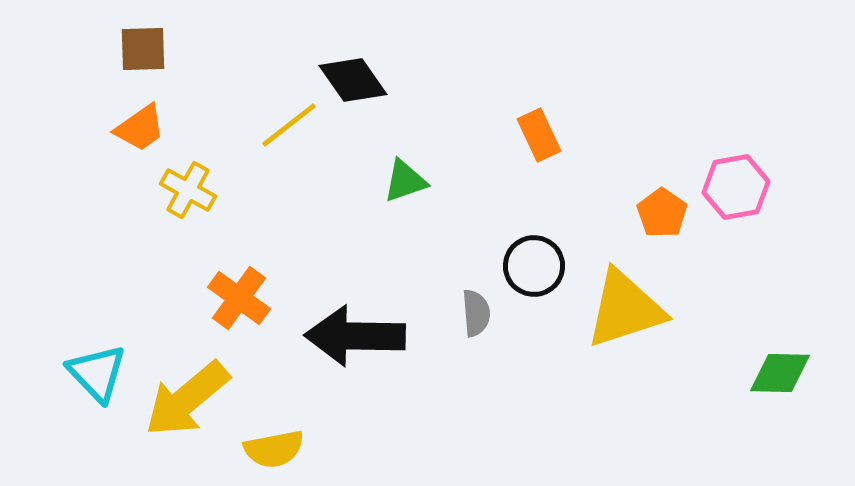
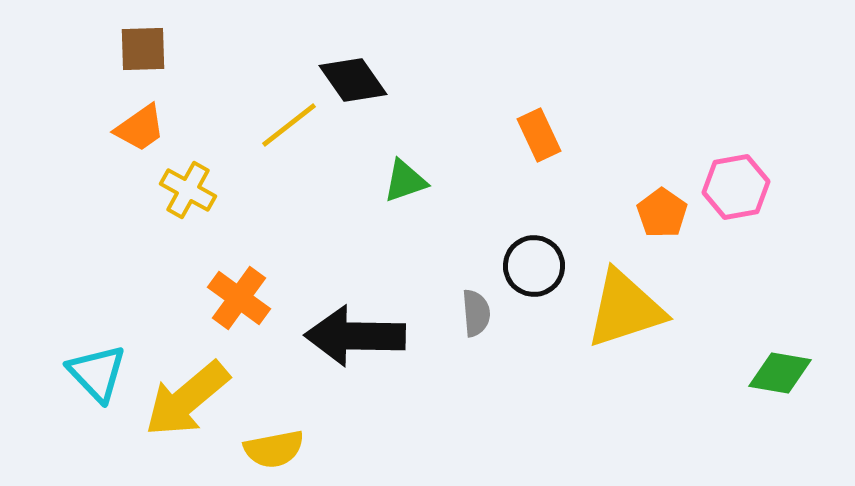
green diamond: rotated 8 degrees clockwise
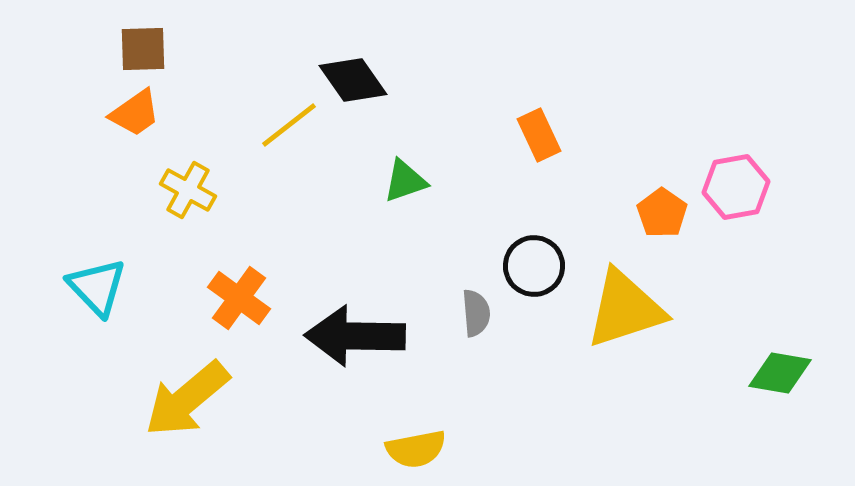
orange trapezoid: moved 5 px left, 15 px up
cyan triangle: moved 86 px up
yellow semicircle: moved 142 px right
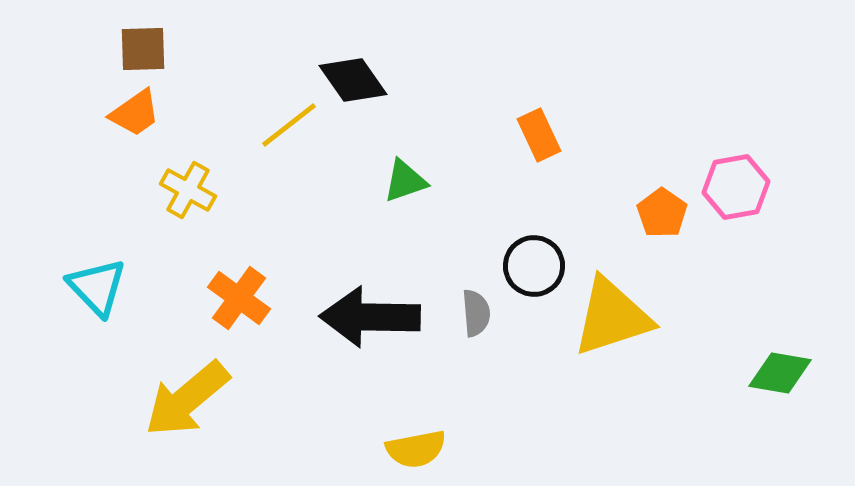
yellow triangle: moved 13 px left, 8 px down
black arrow: moved 15 px right, 19 px up
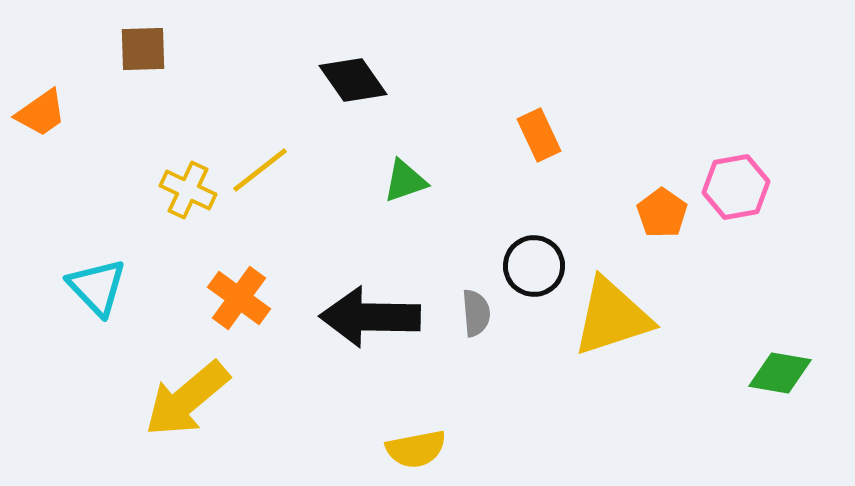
orange trapezoid: moved 94 px left
yellow line: moved 29 px left, 45 px down
yellow cross: rotated 4 degrees counterclockwise
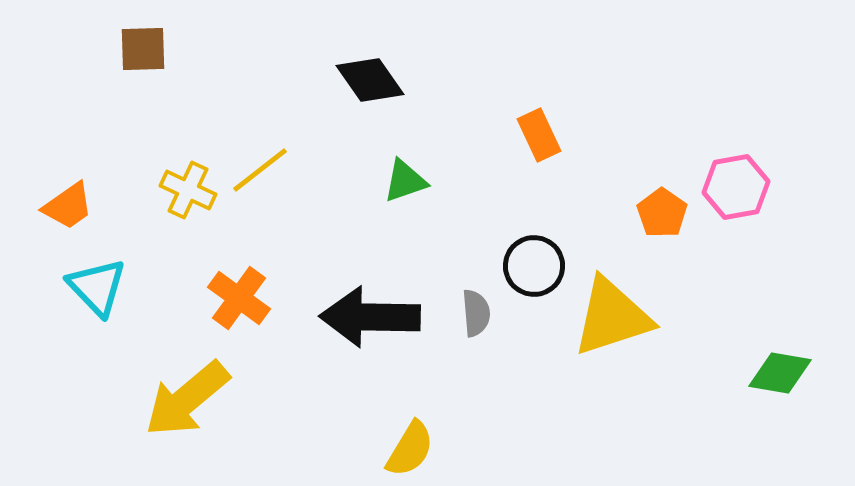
black diamond: moved 17 px right
orange trapezoid: moved 27 px right, 93 px down
yellow semicircle: moved 6 px left; rotated 48 degrees counterclockwise
